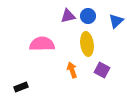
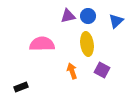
orange arrow: moved 1 px down
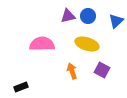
yellow ellipse: rotated 65 degrees counterclockwise
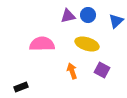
blue circle: moved 1 px up
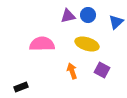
blue triangle: moved 1 px down
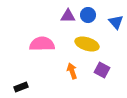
purple triangle: rotated 14 degrees clockwise
blue triangle: rotated 28 degrees counterclockwise
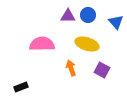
orange arrow: moved 1 px left, 3 px up
